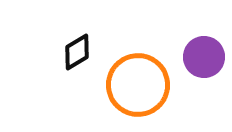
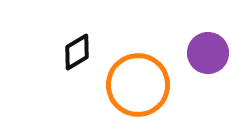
purple circle: moved 4 px right, 4 px up
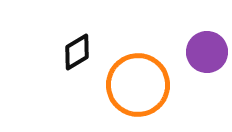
purple circle: moved 1 px left, 1 px up
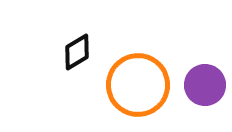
purple circle: moved 2 px left, 33 px down
